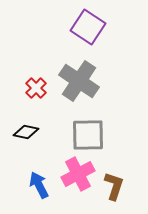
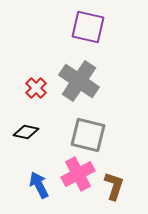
purple square: rotated 20 degrees counterclockwise
gray square: rotated 15 degrees clockwise
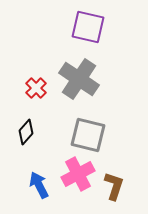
gray cross: moved 2 px up
black diamond: rotated 60 degrees counterclockwise
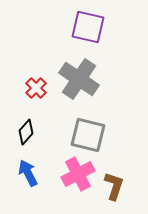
blue arrow: moved 11 px left, 12 px up
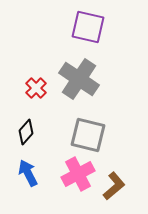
brown L-shape: rotated 32 degrees clockwise
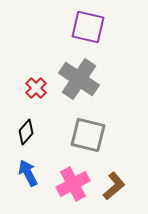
pink cross: moved 5 px left, 10 px down
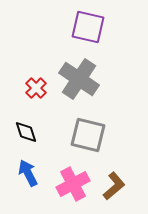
black diamond: rotated 60 degrees counterclockwise
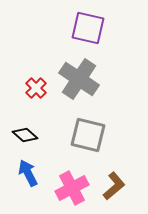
purple square: moved 1 px down
black diamond: moved 1 px left, 3 px down; rotated 30 degrees counterclockwise
pink cross: moved 1 px left, 4 px down
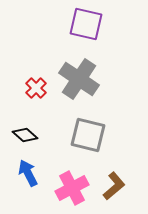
purple square: moved 2 px left, 4 px up
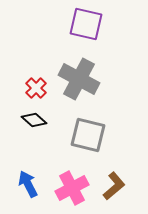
gray cross: rotated 6 degrees counterclockwise
black diamond: moved 9 px right, 15 px up
blue arrow: moved 11 px down
